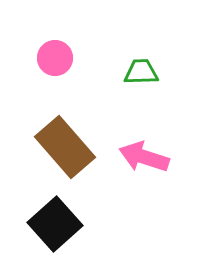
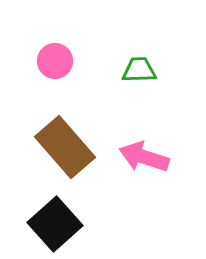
pink circle: moved 3 px down
green trapezoid: moved 2 px left, 2 px up
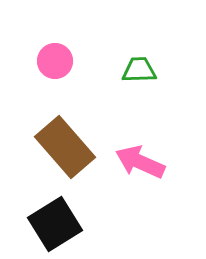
pink arrow: moved 4 px left, 5 px down; rotated 6 degrees clockwise
black square: rotated 10 degrees clockwise
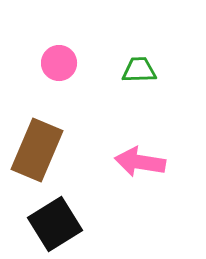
pink circle: moved 4 px right, 2 px down
brown rectangle: moved 28 px left, 3 px down; rotated 64 degrees clockwise
pink arrow: rotated 15 degrees counterclockwise
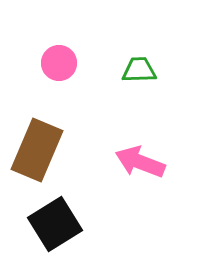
pink arrow: rotated 12 degrees clockwise
